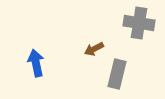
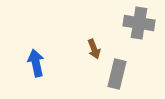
brown arrow: rotated 84 degrees counterclockwise
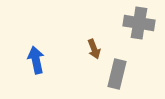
blue arrow: moved 3 px up
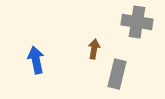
gray cross: moved 2 px left, 1 px up
brown arrow: rotated 150 degrees counterclockwise
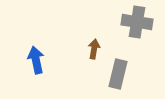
gray rectangle: moved 1 px right
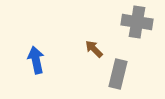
brown arrow: rotated 54 degrees counterclockwise
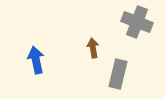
gray cross: rotated 12 degrees clockwise
brown arrow: moved 1 px left, 1 px up; rotated 36 degrees clockwise
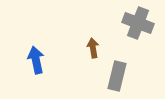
gray cross: moved 1 px right, 1 px down
gray rectangle: moved 1 px left, 2 px down
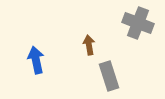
brown arrow: moved 4 px left, 3 px up
gray rectangle: moved 8 px left; rotated 32 degrees counterclockwise
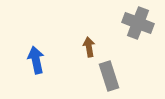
brown arrow: moved 2 px down
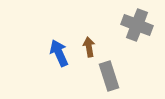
gray cross: moved 1 px left, 2 px down
blue arrow: moved 23 px right, 7 px up; rotated 12 degrees counterclockwise
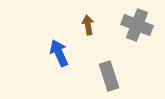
brown arrow: moved 1 px left, 22 px up
